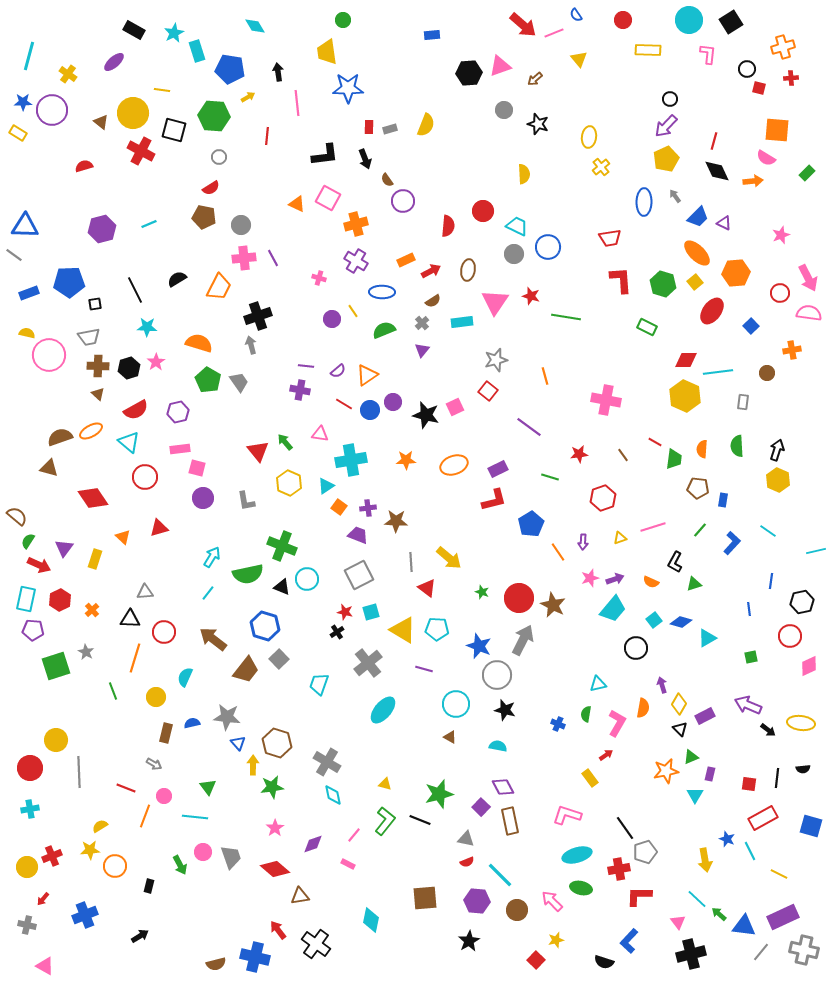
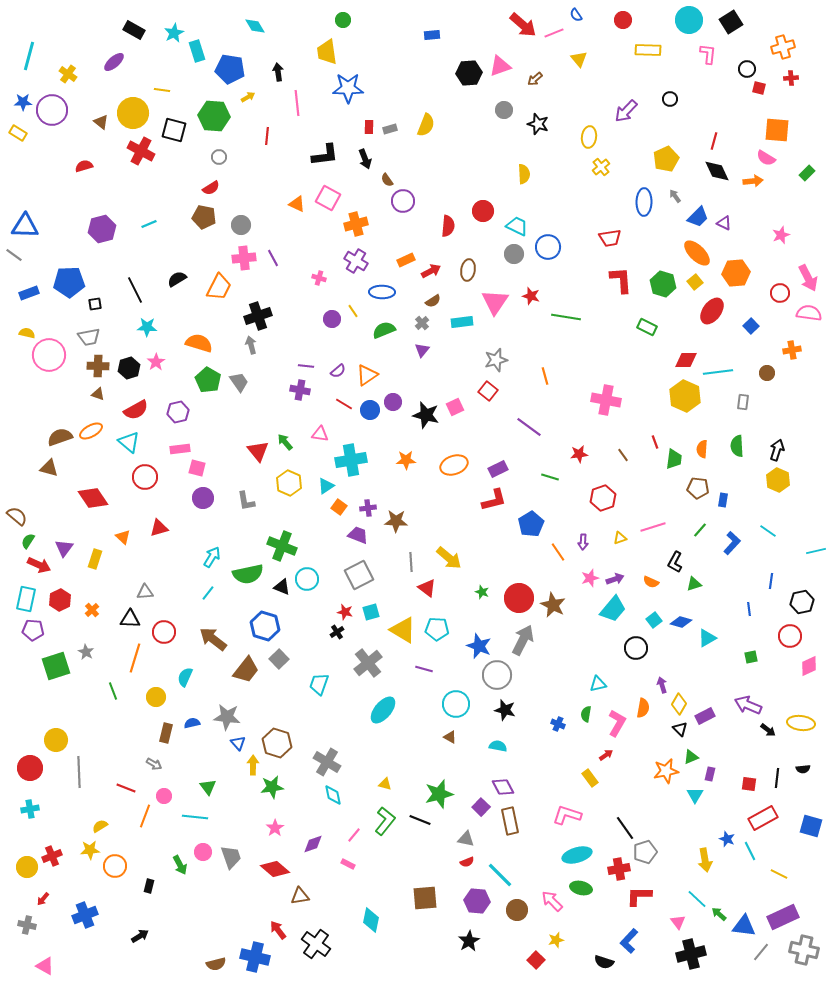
purple arrow at (666, 126): moved 40 px left, 15 px up
brown triangle at (98, 394): rotated 24 degrees counterclockwise
red line at (655, 442): rotated 40 degrees clockwise
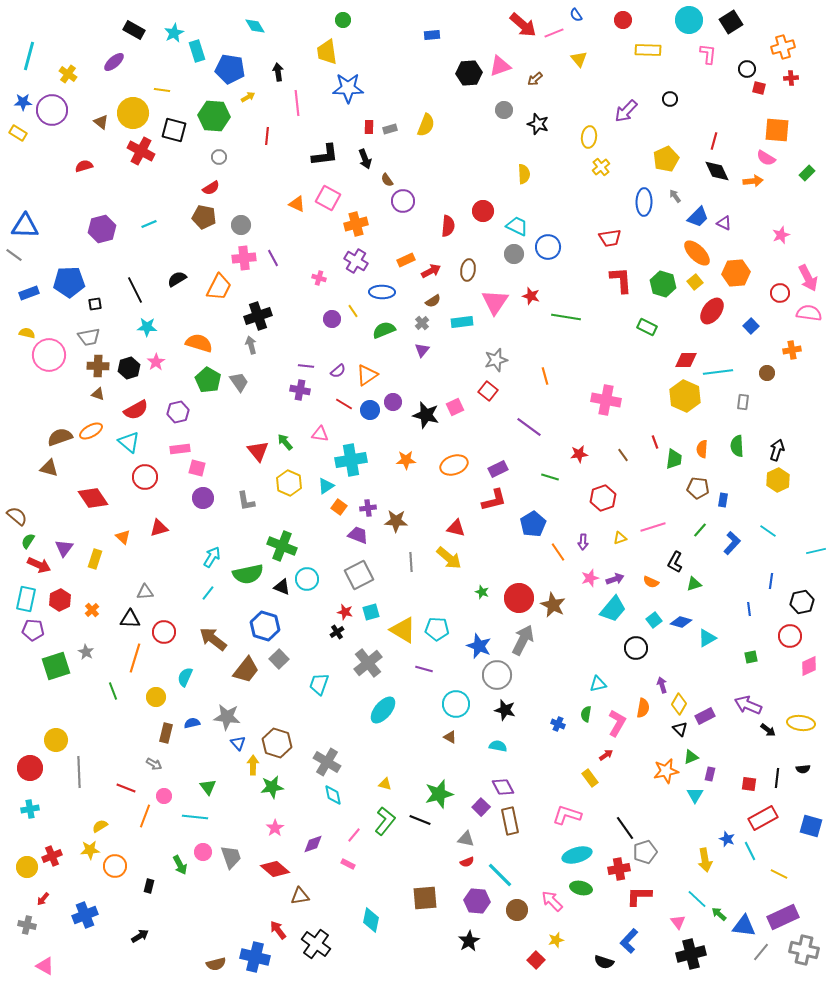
yellow hexagon at (778, 480): rotated 10 degrees clockwise
blue pentagon at (531, 524): moved 2 px right
red triangle at (427, 588): moved 29 px right, 60 px up; rotated 24 degrees counterclockwise
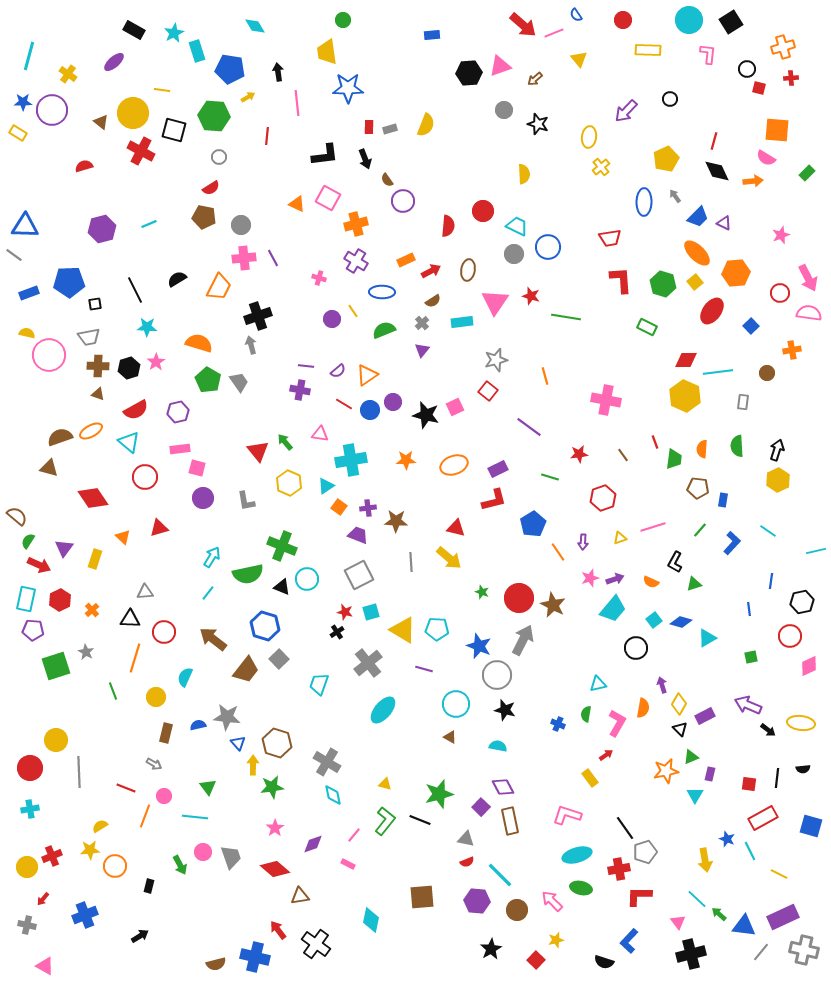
blue semicircle at (192, 723): moved 6 px right, 2 px down
brown square at (425, 898): moved 3 px left, 1 px up
black star at (469, 941): moved 22 px right, 8 px down
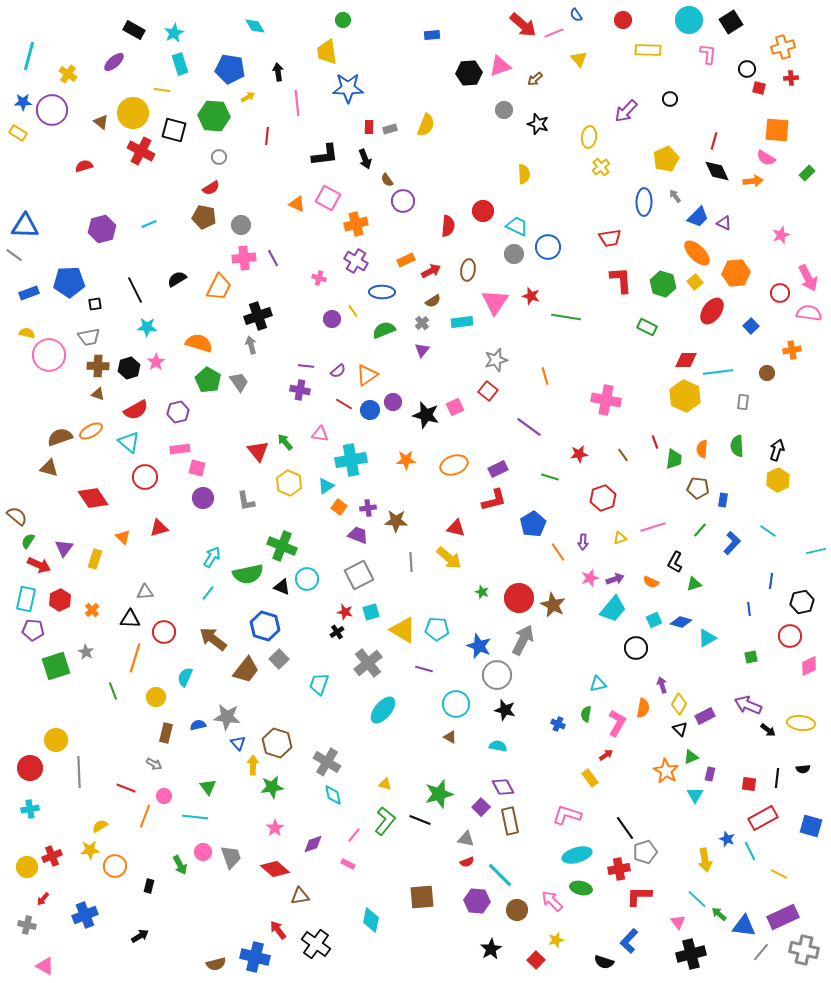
cyan rectangle at (197, 51): moved 17 px left, 13 px down
cyan square at (654, 620): rotated 14 degrees clockwise
orange star at (666, 771): rotated 30 degrees counterclockwise
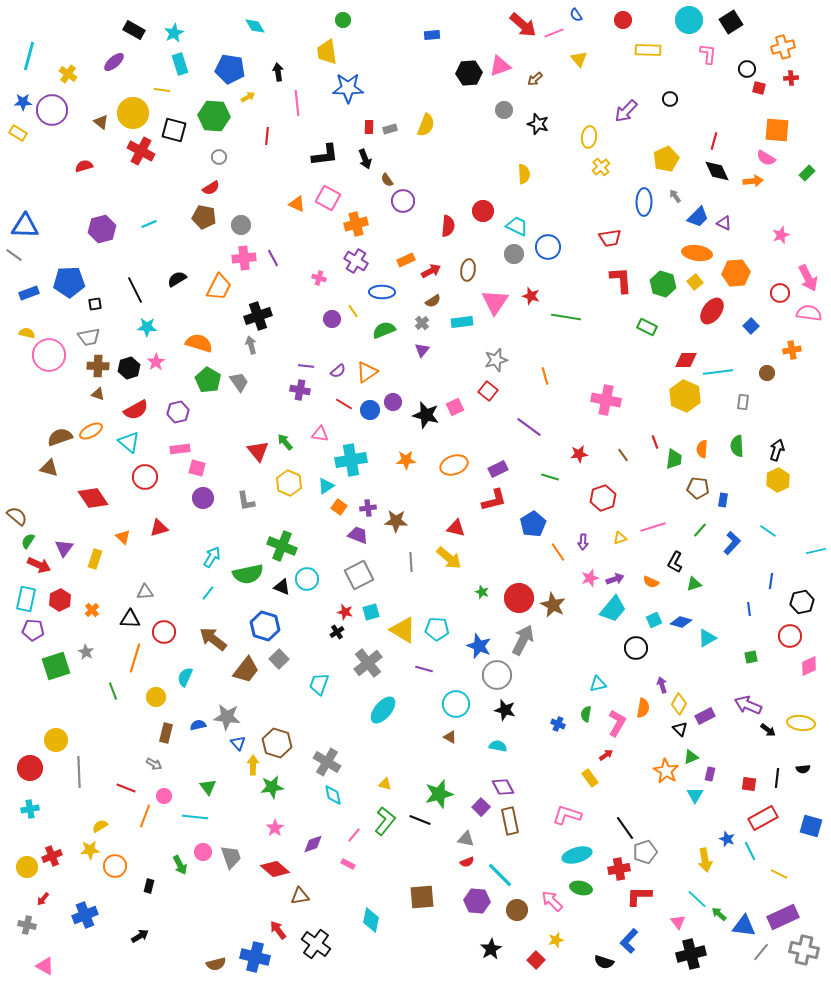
orange ellipse at (697, 253): rotated 36 degrees counterclockwise
orange triangle at (367, 375): moved 3 px up
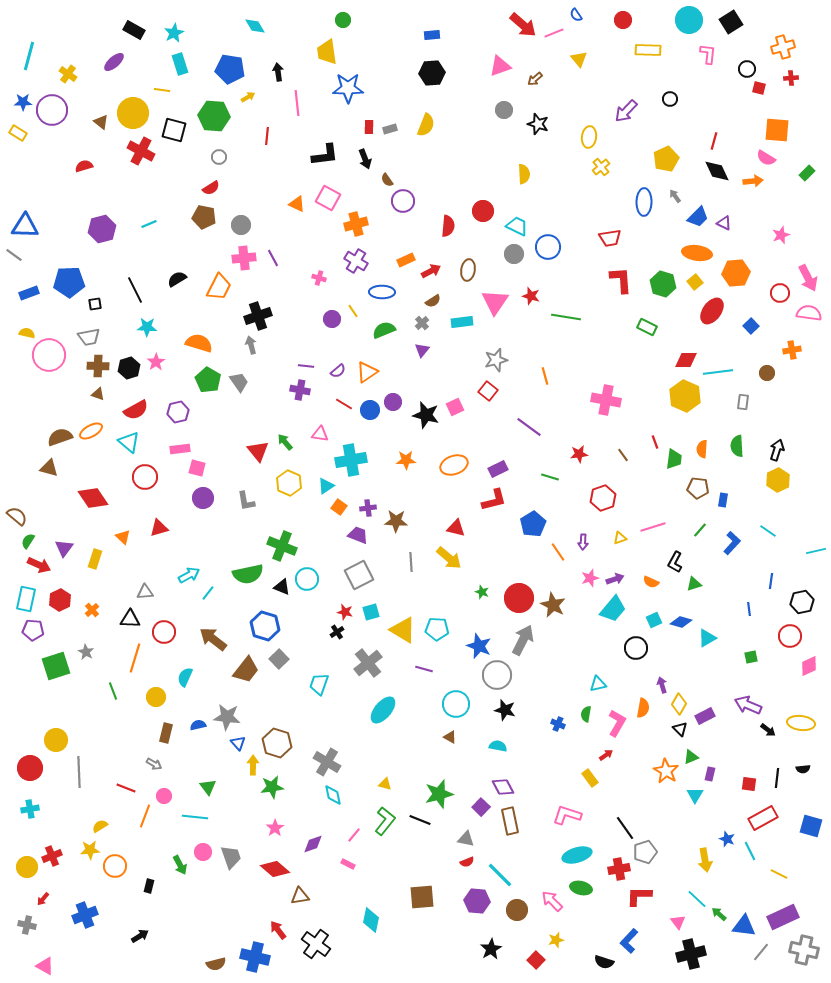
black hexagon at (469, 73): moved 37 px left
cyan arrow at (212, 557): moved 23 px left, 18 px down; rotated 30 degrees clockwise
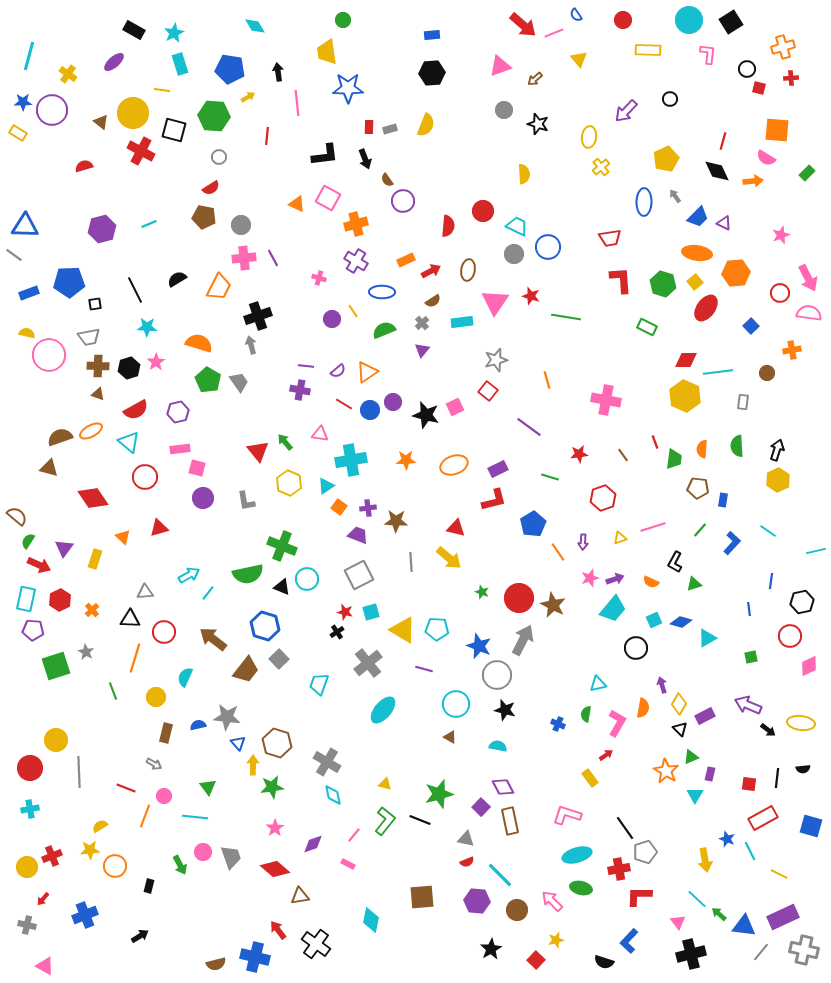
red line at (714, 141): moved 9 px right
red ellipse at (712, 311): moved 6 px left, 3 px up
orange line at (545, 376): moved 2 px right, 4 px down
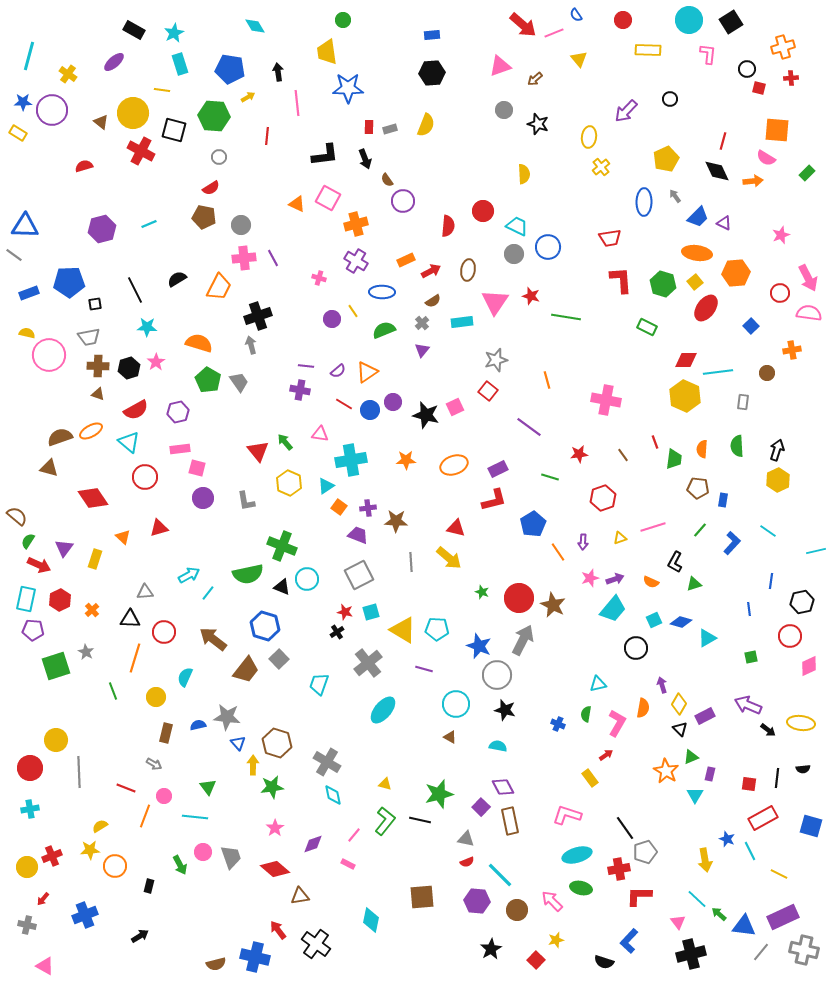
black line at (420, 820): rotated 10 degrees counterclockwise
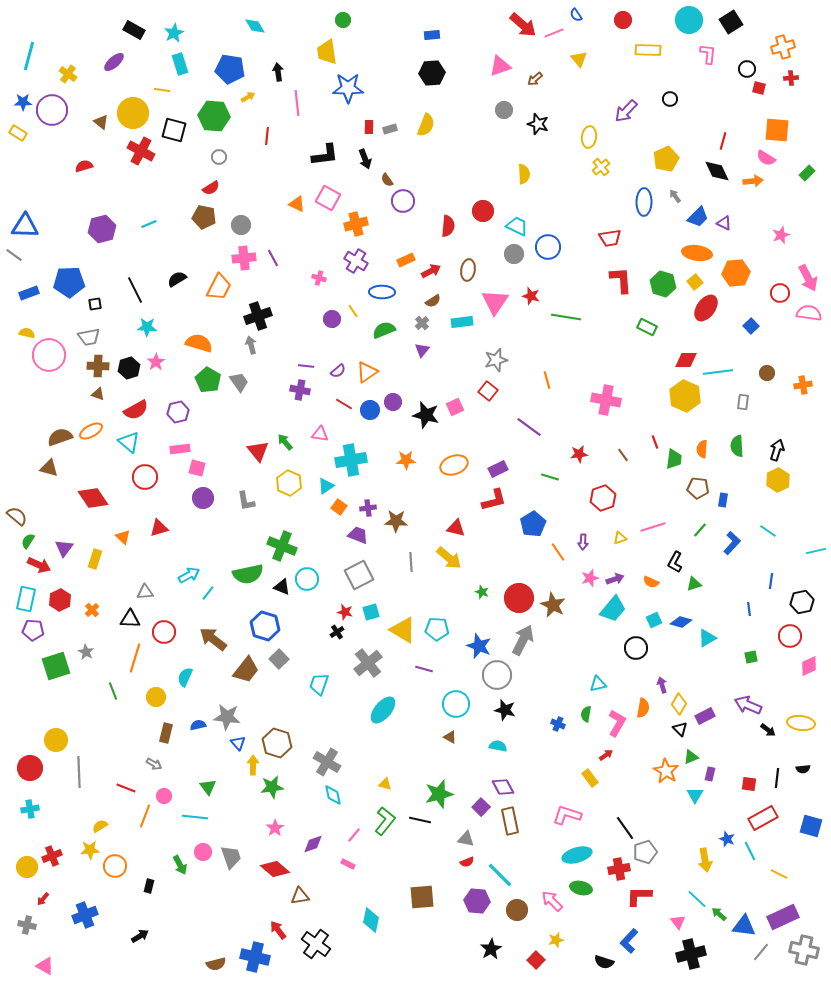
orange cross at (792, 350): moved 11 px right, 35 px down
